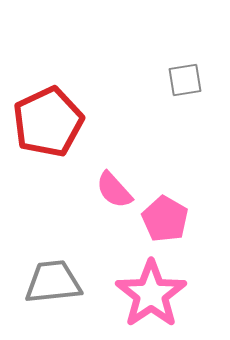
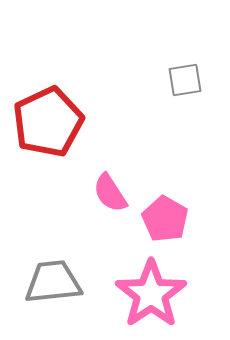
pink semicircle: moved 4 px left, 3 px down; rotated 9 degrees clockwise
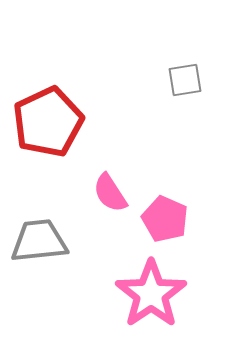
pink pentagon: rotated 6 degrees counterclockwise
gray trapezoid: moved 14 px left, 41 px up
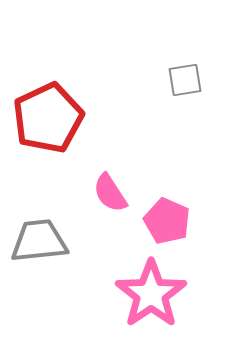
red pentagon: moved 4 px up
pink pentagon: moved 2 px right, 2 px down
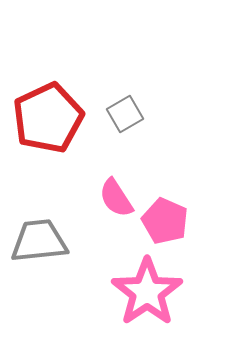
gray square: moved 60 px left, 34 px down; rotated 21 degrees counterclockwise
pink semicircle: moved 6 px right, 5 px down
pink pentagon: moved 2 px left
pink star: moved 4 px left, 2 px up
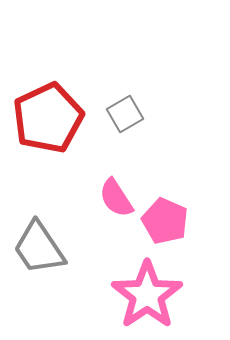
gray trapezoid: moved 7 px down; rotated 118 degrees counterclockwise
pink star: moved 3 px down
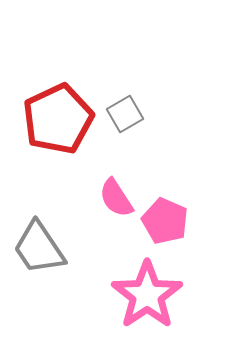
red pentagon: moved 10 px right, 1 px down
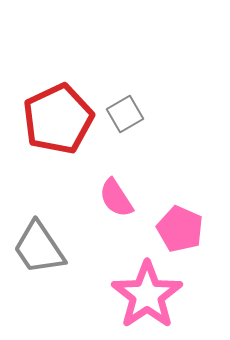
pink pentagon: moved 15 px right, 8 px down
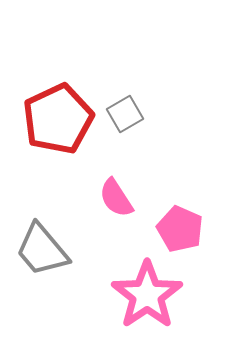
gray trapezoid: moved 3 px right, 2 px down; rotated 6 degrees counterclockwise
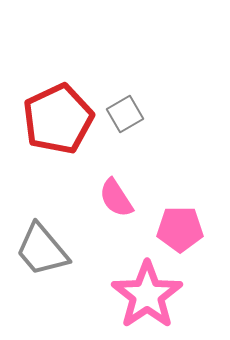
pink pentagon: rotated 24 degrees counterclockwise
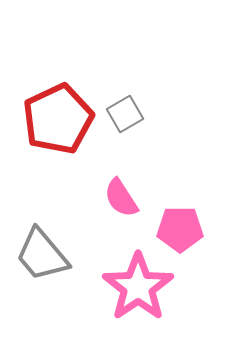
pink semicircle: moved 5 px right
gray trapezoid: moved 5 px down
pink star: moved 9 px left, 8 px up
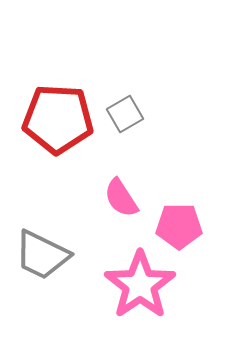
red pentagon: rotated 28 degrees clockwise
pink pentagon: moved 1 px left, 3 px up
gray trapezoid: rotated 24 degrees counterclockwise
pink star: moved 2 px right, 2 px up
